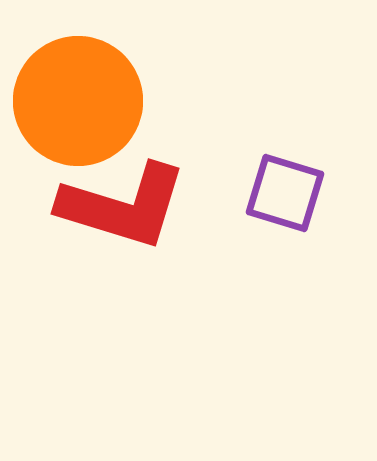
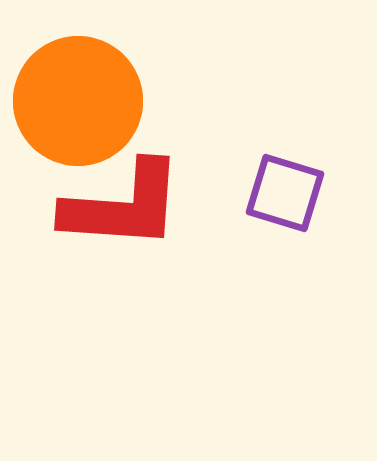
red L-shape: rotated 13 degrees counterclockwise
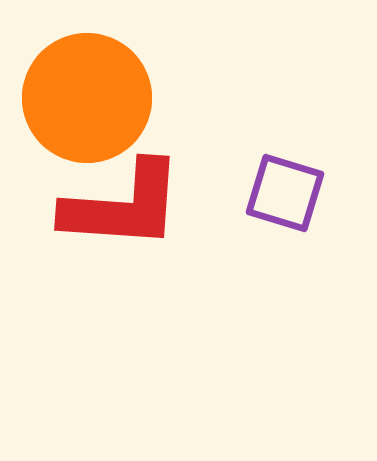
orange circle: moved 9 px right, 3 px up
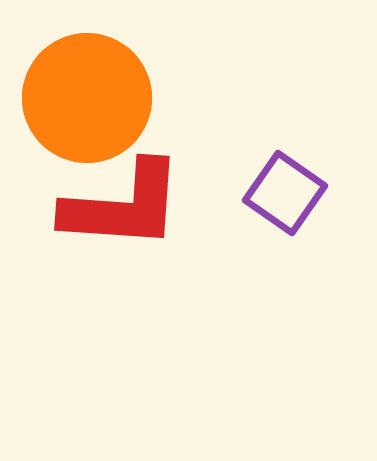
purple square: rotated 18 degrees clockwise
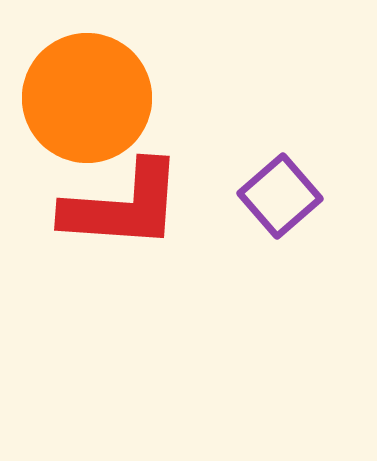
purple square: moved 5 px left, 3 px down; rotated 14 degrees clockwise
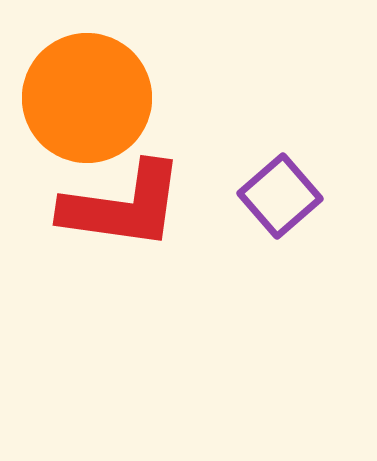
red L-shape: rotated 4 degrees clockwise
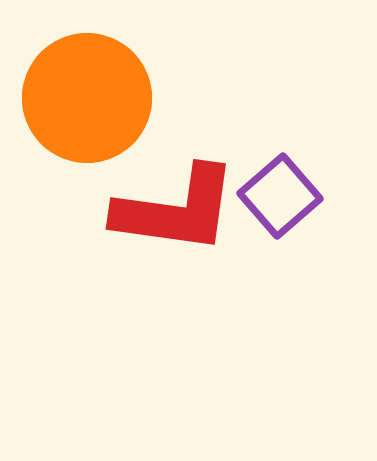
red L-shape: moved 53 px right, 4 px down
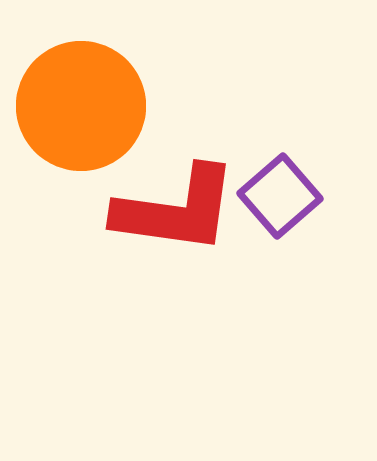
orange circle: moved 6 px left, 8 px down
